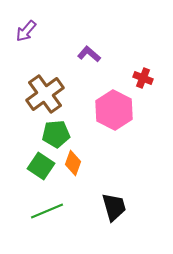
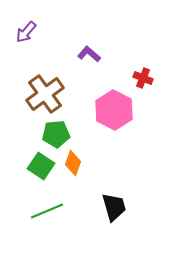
purple arrow: moved 1 px down
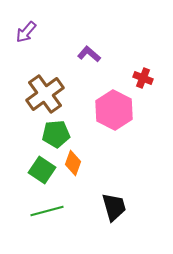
green square: moved 1 px right, 4 px down
green line: rotated 8 degrees clockwise
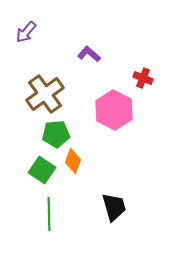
orange diamond: moved 2 px up
green line: moved 2 px right, 3 px down; rotated 76 degrees counterclockwise
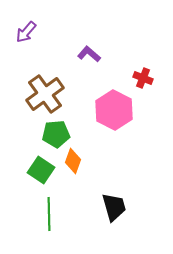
green square: moved 1 px left
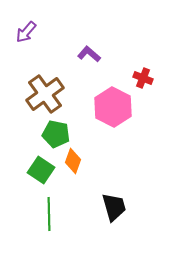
pink hexagon: moved 1 px left, 3 px up
green pentagon: rotated 16 degrees clockwise
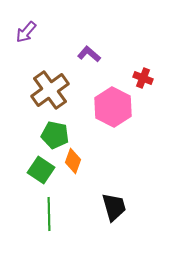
brown cross: moved 5 px right, 4 px up
green pentagon: moved 1 px left, 1 px down
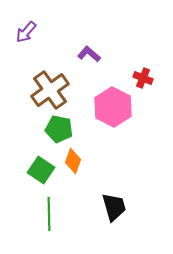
green pentagon: moved 4 px right, 6 px up
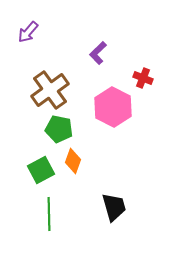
purple arrow: moved 2 px right
purple L-shape: moved 9 px right, 1 px up; rotated 85 degrees counterclockwise
green square: rotated 28 degrees clockwise
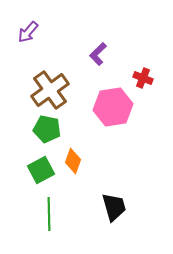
purple L-shape: moved 1 px down
pink hexagon: rotated 24 degrees clockwise
green pentagon: moved 12 px left
